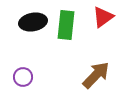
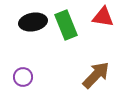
red triangle: rotated 45 degrees clockwise
green rectangle: rotated 28 degrees counterclockwise
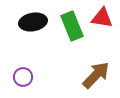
red triangle: moved 1 px left, 1 px down
green rectangle: moved 6 px right, 1 px down
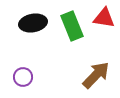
red triangle: moved 2 px right
black ellipse: moved 1 px down
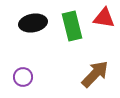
green rectangle: rotated 8 degrees clockwise
brown arrow: moved 1 px left, 1 px up
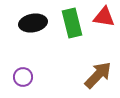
red triangle: moved 1 px up
green rectangle: moved 3 px up
brown arrow: moved 3 px right, 1 px down
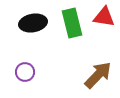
purple circle: moved 2 px right, 5 px up
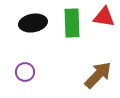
green rectangle: rotated 12 degrees clockwise
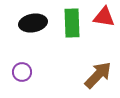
purple circle: moved 3 px left
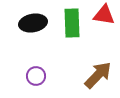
red triangle: moved 2 px up
purple circle: moved 14 px right, 4 px down
